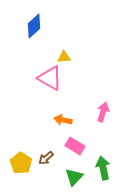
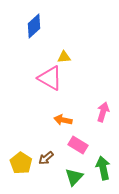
pink rectangle: moved 3 px right, 1 px up
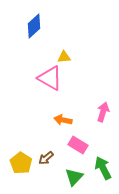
green arrow: rotated 15 degrees counterclockwise
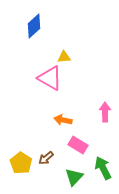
pink arrow: moved 2 px right; rotated 18 degrees counterclockwise
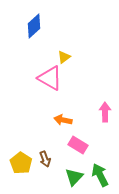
yellow triangle: rotated 32 degrees counterclockwise
brown arrow: moved 1 px left, 1 px down; rotated 70 degrees counterclockwise
green arrow: moved 3 px left, 7 px down
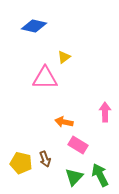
blue diamond: rotated 55 degrees clockwise
pink triangle: moved 5 px left; rotated 28 degrees counterclockwise
orange arrow: moved 1 px right, 2 px down
yellow pentagon: rotated 20 degrees counterclockwise
